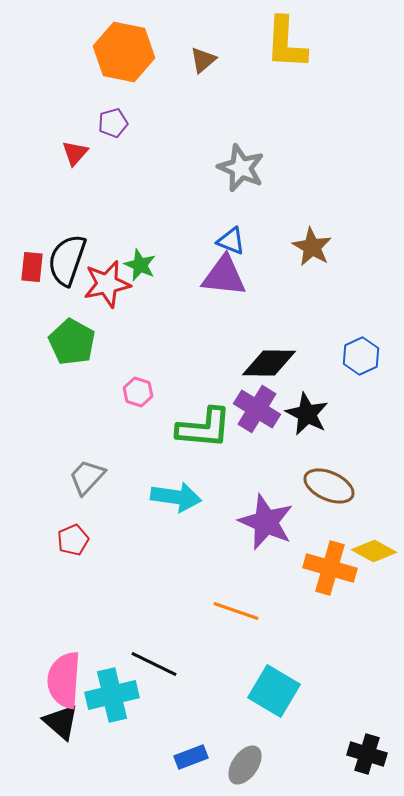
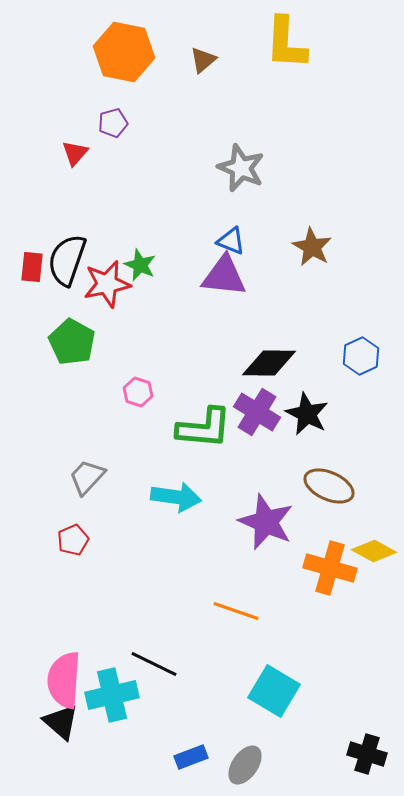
purple cross: moved 3 px down
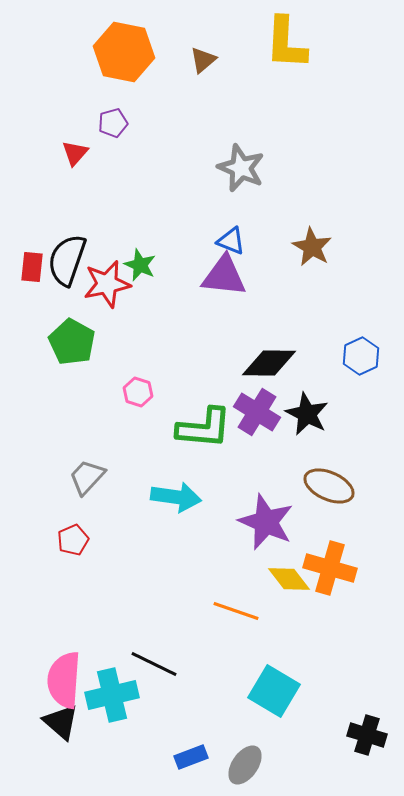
yellow diamond: moved 85 px left, 28 px down; rotated 24 degrees clockwise
black cross: moved 19 px up
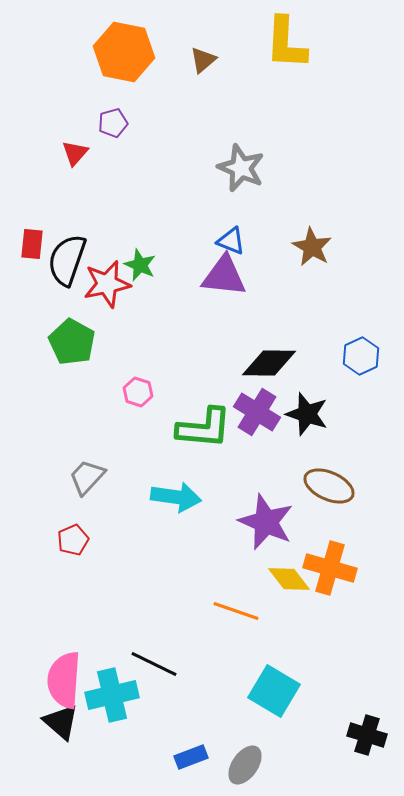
red rectangle: moved 23 px up
black star: rotated 9 degrees counterclockwise
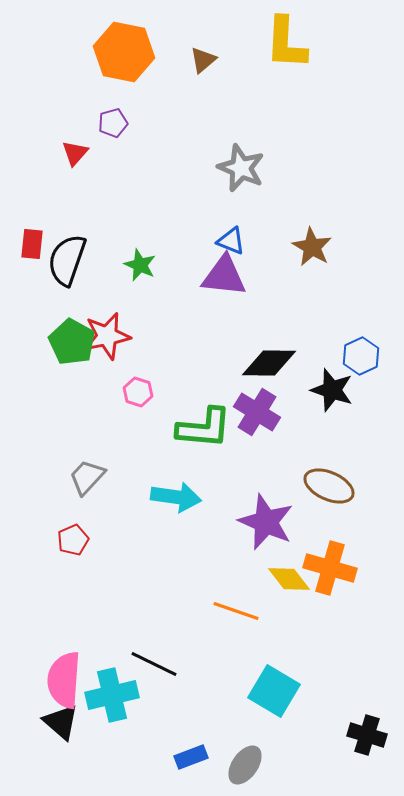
red star: moved 52 px down
black star: moved 25 px right, 24 px up
